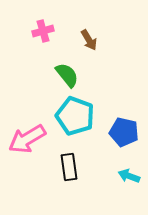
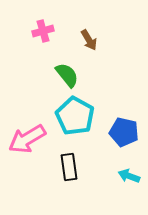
cyan pentagon: rotated 9 degrees clockwise
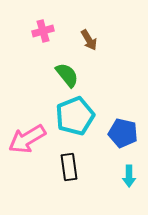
cyan pentagon: rotated 21 degrees clockwise
blue pentagon: moved 1 px left, 1 px down
cyan arrow: rotated 110 degrees counterclockwise
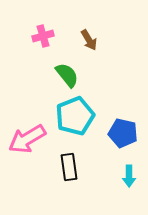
pink cross: moved 5 px down
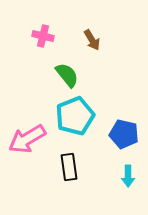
pink cross: rotated 30 degrees clockwise
brown arrow: moved 3 px right
blue pentagon: moved 1 px right, 1 px down
cyan arrow: moved 1 px left
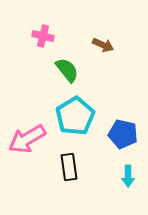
brown arrow: moved 11 px right, 5 px down; rotated 35 degrees counterclockwise
green semicircle: moved 5 px up
cyan pentagon: rotated 9 degrees counterclockwise
blue pentagon: moved 1 px left
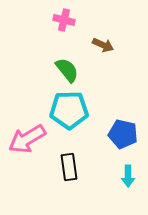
pink cross: moved 21 px right, 16 px up
cyan pentagon: moved 6 px left, 6 px up; rotated 30 degrees clockwise
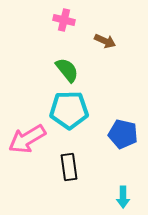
brown arrow: moved 2 px right, 4 px up
cyan arrow: moved 5 px left, 21 px down
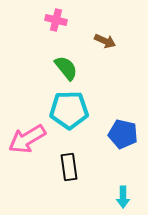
pink cross: moved 8 px left
green semicircle: moved 1 px left, 2 px up
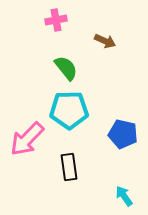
pink cross: rotated 25 degrees counterclockwise
pink arrow: rotated 15 degrees counterclockwise
cyan arrow: moved 1 px right, 1 px up; rotated 145 degrees clockwise
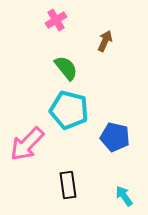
pink cross: rotated 20 degrees counterclockwise
brown arrow: rotated 90 degrees counterclockwise
cyan pentagon: rotated 15 degrees clockwise
blue pentagon: moved 8 px left, 3 px down
pink arrow: moved 5 px down
black rectangle: moved 1 px left, 18 px down
